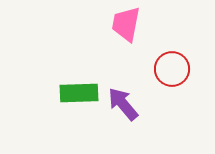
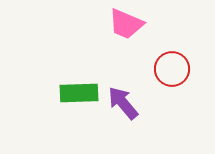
pink trapezoid: rotated 78 degrees counterclockwise
purple arrow: moved 1 px up
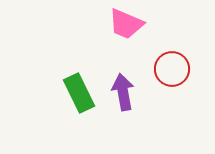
green rectangle: rotated 66 degrees clockwise
purple arrow: moved 11 px up; rotated 30 degrees clockwise
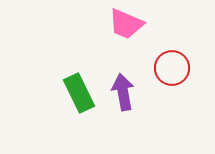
red circle: moved 1 px up
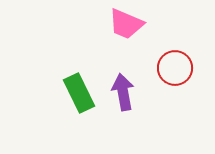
red circle: moved 3 px right
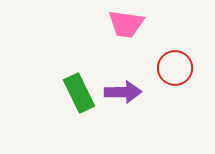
pink trapezoid: rotated 15 degrees counterclockwise
purple arrow: rotated 99 degrees clockwise
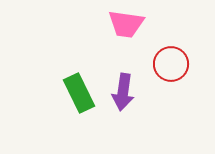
red circle: moved 4 px left, 4 px up
purple arrow: rotated 99 degrees clockwise
